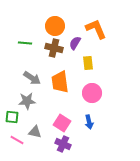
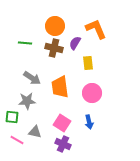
orange trapezoid: moved 5 px down
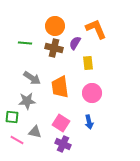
pink square: moved 1 px left
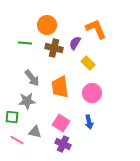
orange circle: moved 8 px left, 1 px up
yellow rectangle: rotated 40 degrees counterclockwise
gray arrow: rotated 18 degrees clockwise
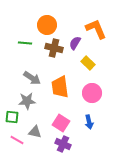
gray arrow: rotated 18 degrees counterclockwise
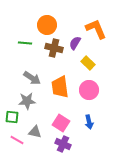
pink circle: moved 3 px left, 3 px up
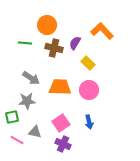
orange L-shape: moved 6 px right, 2 px down; rotated 20 degrees counterclockwise
gray arrow: moved 1 px left
orange trapezoid: rotated 100 degrees clockwise
green square: rotated 16 degrees counterclockwise
pink square: rotated 24 degrees clockwise
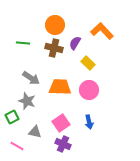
orange circle: moved 8 px right
green line: moved 2 px left
gray star: rotated 24 degrees clockwise
green square: rotated 16 degrees counterclockwise
pink line: moved 6 px down
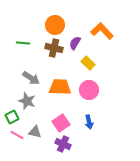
pink line: moved 11 px up
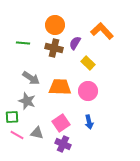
pink circle: moved 1 px left, 1 px down
green square: rotated 24 degrees clockwise
gray triangle: moved 2 px right, 1 px down
